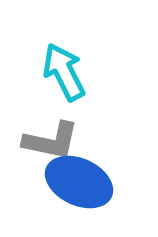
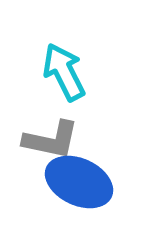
gray L-shape: moved 1 px up
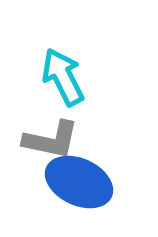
cyan arrow: moved 1 px left, 5 px down
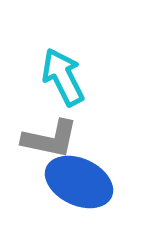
gray L-shape: moved 1 px left, 1 px up
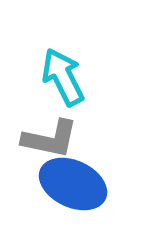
blue ellipse: moved 6 px left, 2 px down
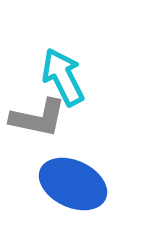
gray L-shape: moved 12 px left, 21 px up
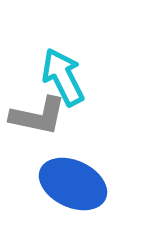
gray L-shape: moved 2 px up
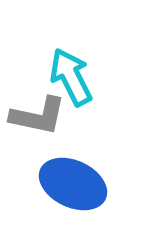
cyan arrow: moved 8 px right
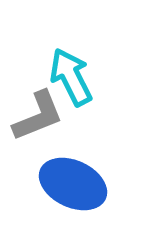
gray L-shape: rotated 34 degrees counterclockwise
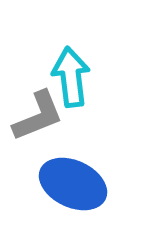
cyan arrow: rotated 20 degrees clockwise
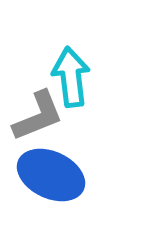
blue ellipse: moved 22 px left, 9 px up
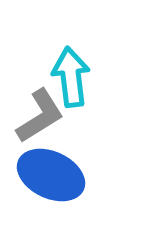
gray L-shape: moved 2 px right; rotated 10 degrees counterclockwise
